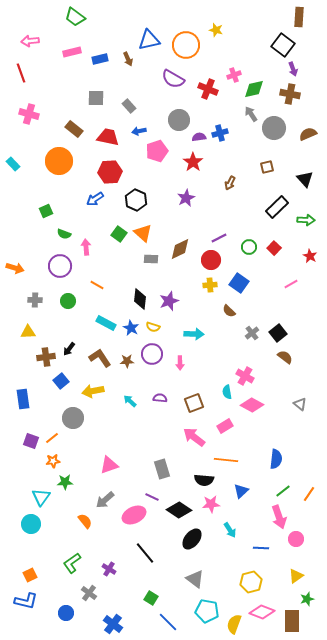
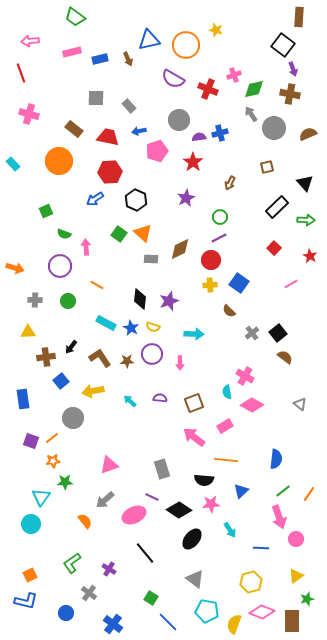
black triangle at (305, 179): moved 4 px down
green circle at (249, 247): moved 29 px left, 30 px up
black arrow at (69, 349): moved 2 px right, 2 px up
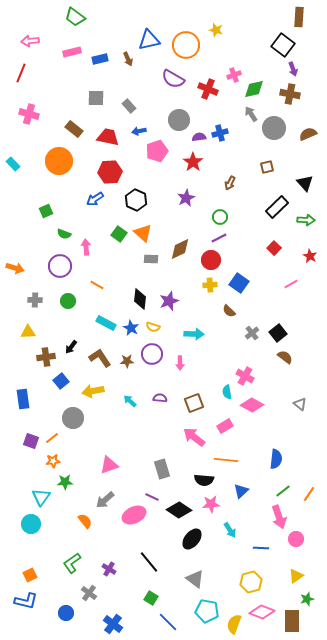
red line at (21, 73): rotated 42 degrees clockwise
black line at (145, 553): moved 4 px right, 9 px down
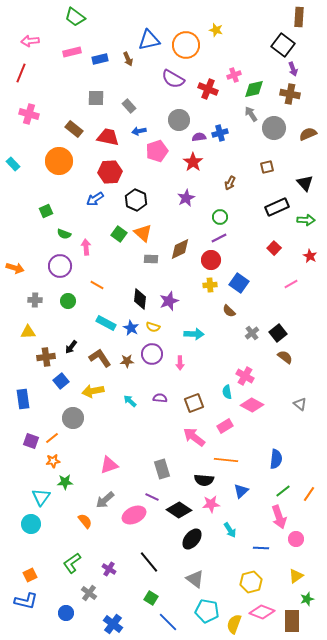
black rectangle at (277, 207): rotated 20 degrees clockwise
